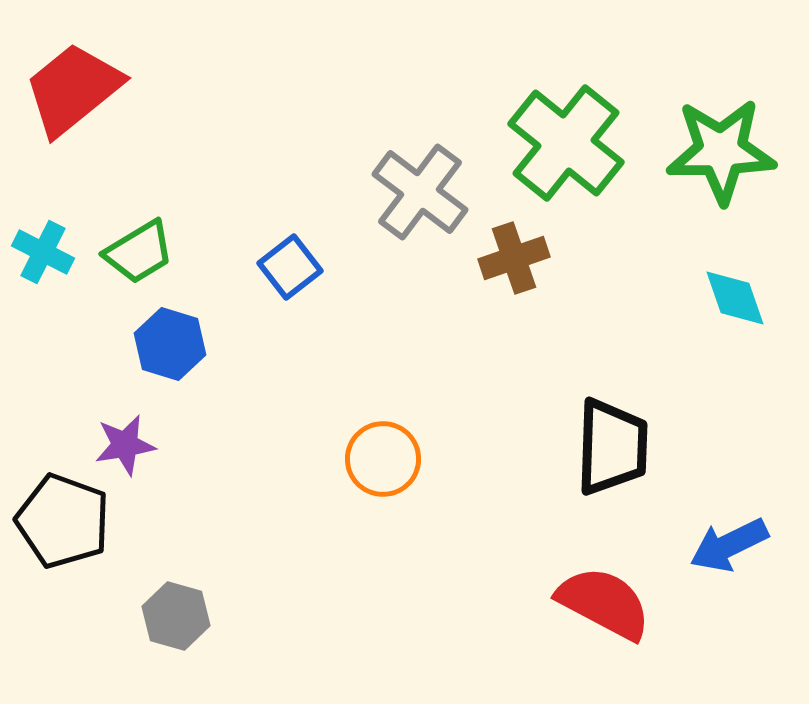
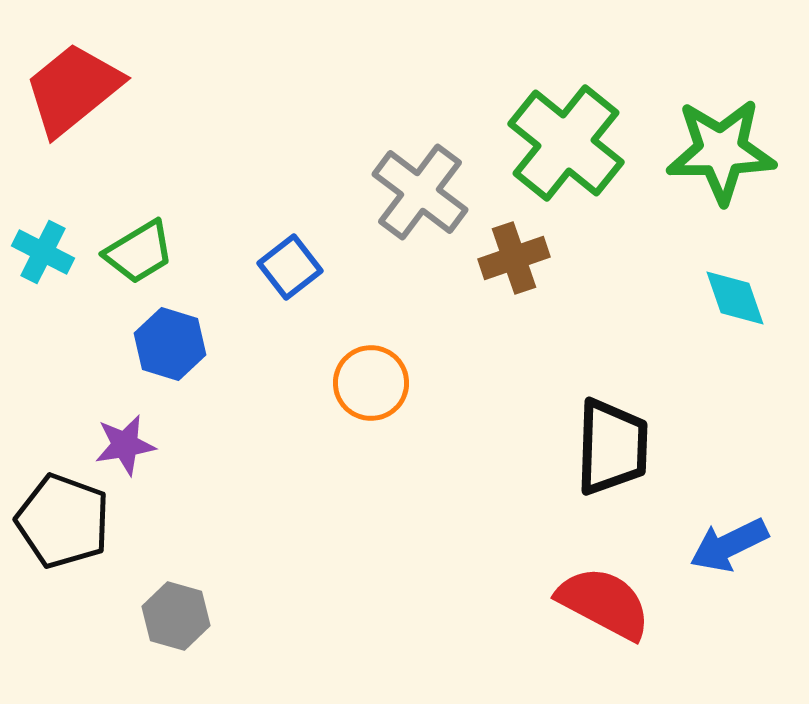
orange circle: moved 12 px left, 76 px up
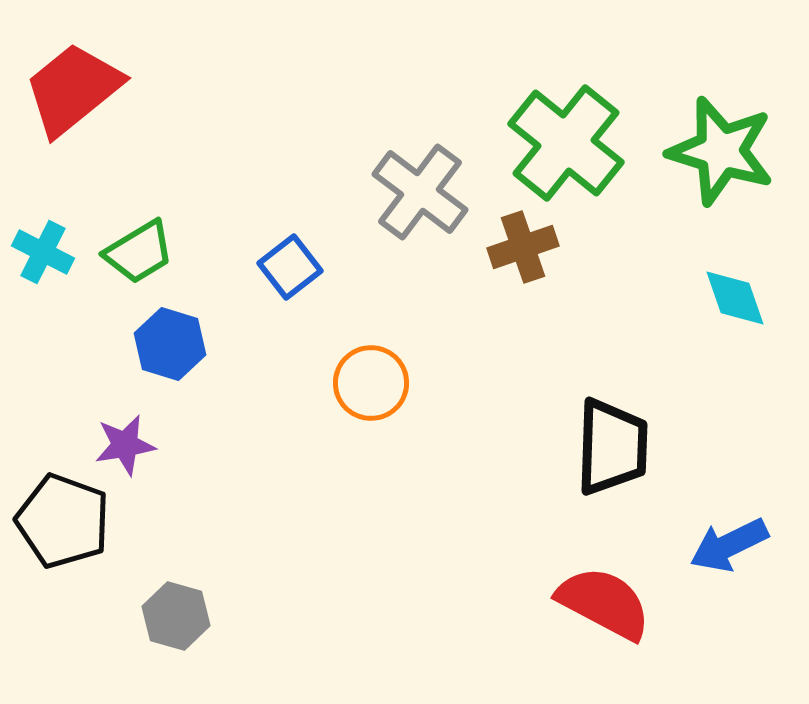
green star: rotated 18 degrees clockwise
brown cross: moved 9 px right, 11 px up
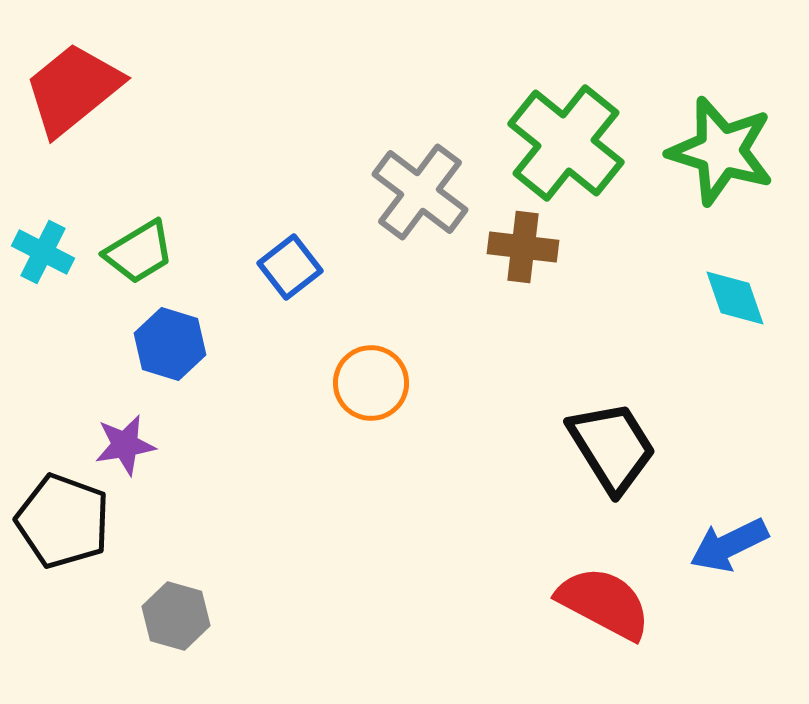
brown cross: rotated 26 degrees clockwise
black trapezoid: rotated 34 degrees counterclockwise
